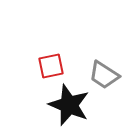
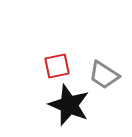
red square: moved 6 px right
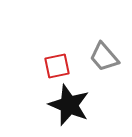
gray trapezoid: moved 18 px up; rotated 16 degrees clockwise
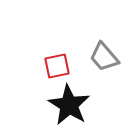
black star: rotated 9 degrees clockwise
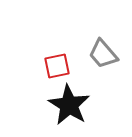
gray trapezoid: moved 1 px left, 3 px up
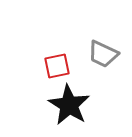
gray trapezoid: rotated 24 degrees counterclockwise
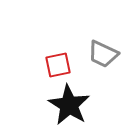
red square: moved 1 px right, 1 px up
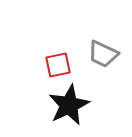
black star: rotated 15 degrees clockwise
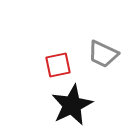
black star: moved 3 px right
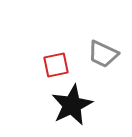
red square: moved 2 px left
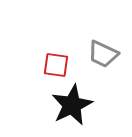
red square: rotated 20 degrees clockwise
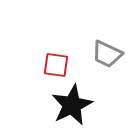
gray trapezoid: moved 4 px right
